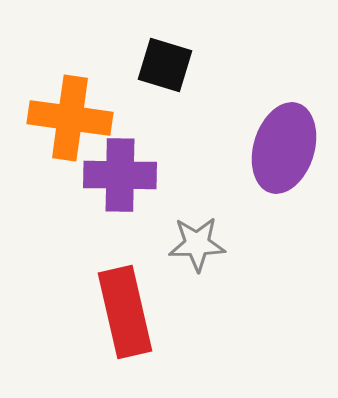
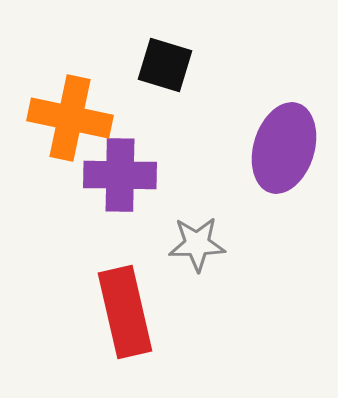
orange cross: rotated 4 degrees clockwise
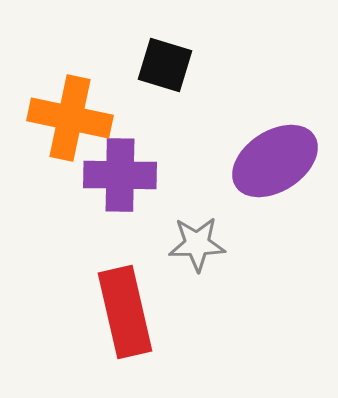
purple ellipse: moved 9 px left, 13 px down; rotated 40 degrees clockwise
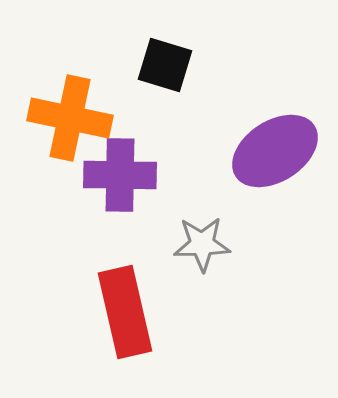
purple ellipse: moved 10 px up
gray star: moved 5 px right
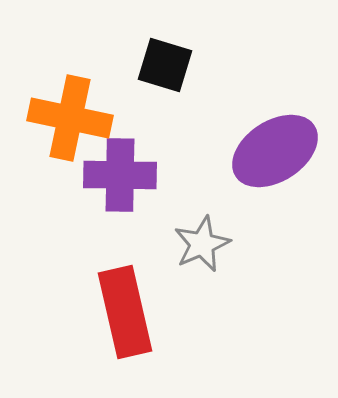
gray star: rotated 22 degrees counterclockwise
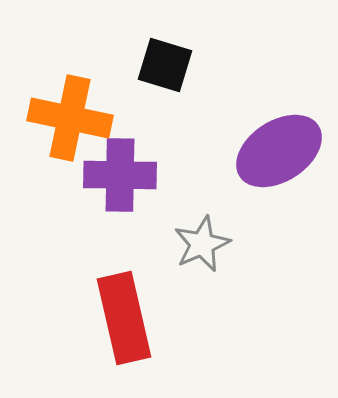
purple ellipse: moved 4 px right
red rectangle: moved 1 px left, 6 px down
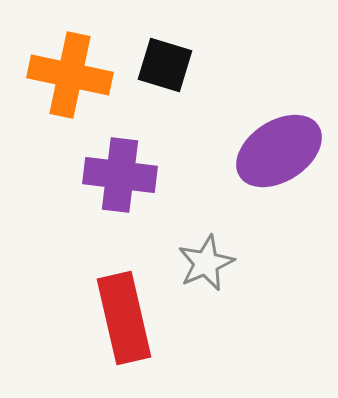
orange cross: moved 43 px up
purple cross: rotated 6 degrees clockwise
gray star: moved 4 px right, 19 px down
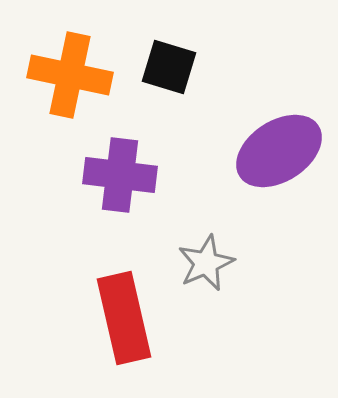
black square: moved 4 px right, 2 px down
